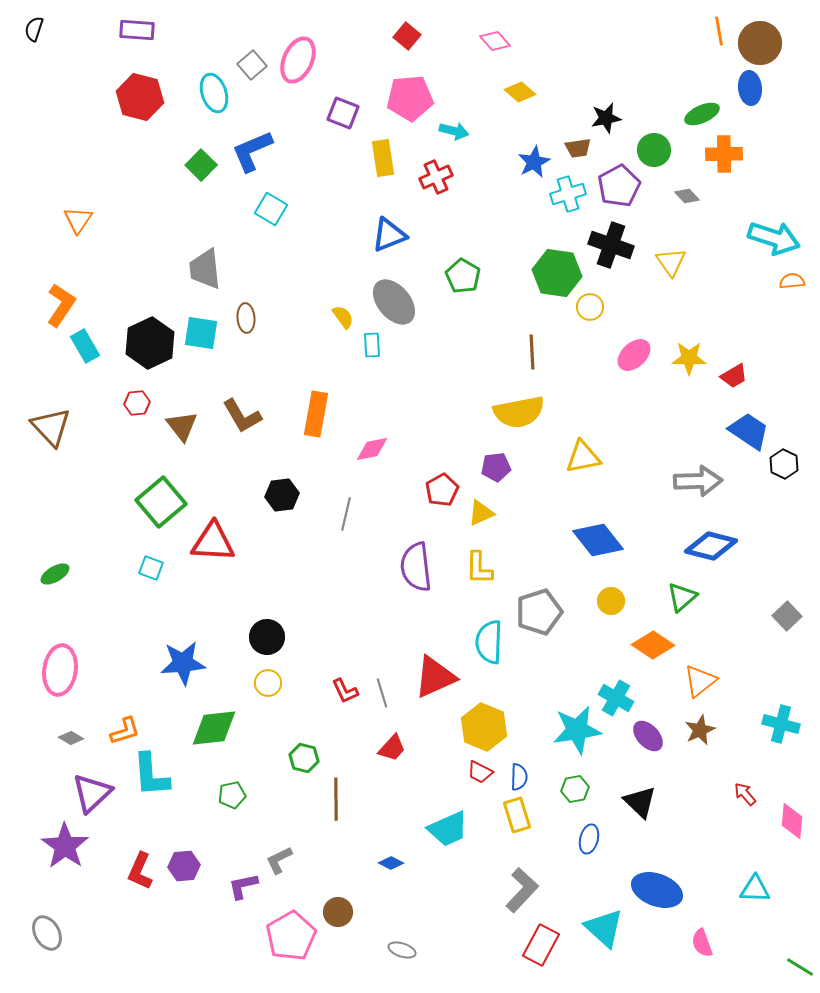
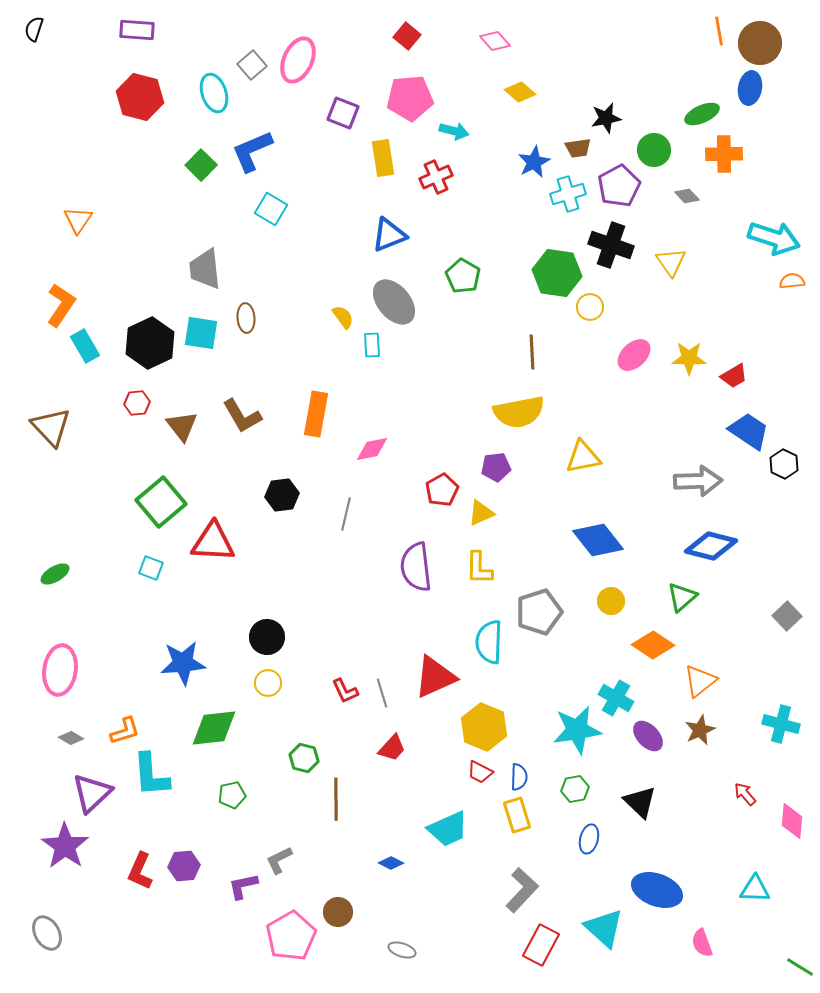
blue ellipse at (750, 88): rotated 16 degrees clockwise
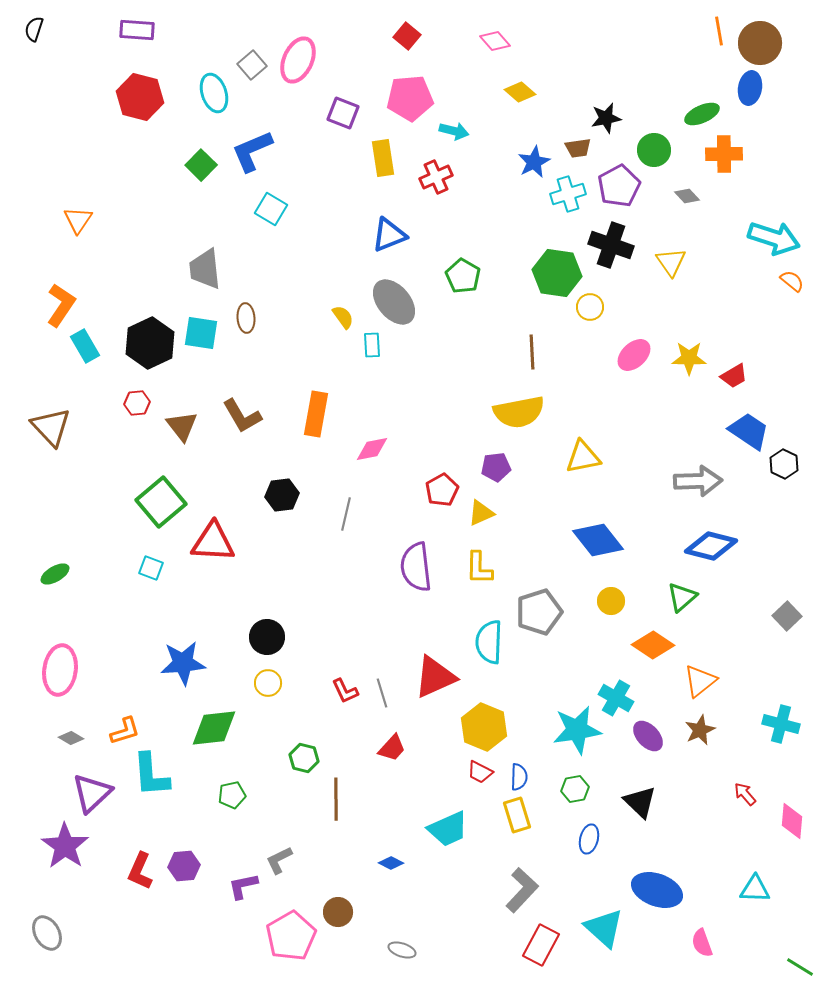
orange semicircle at (792, 281): rotated 45 degrees clockwise
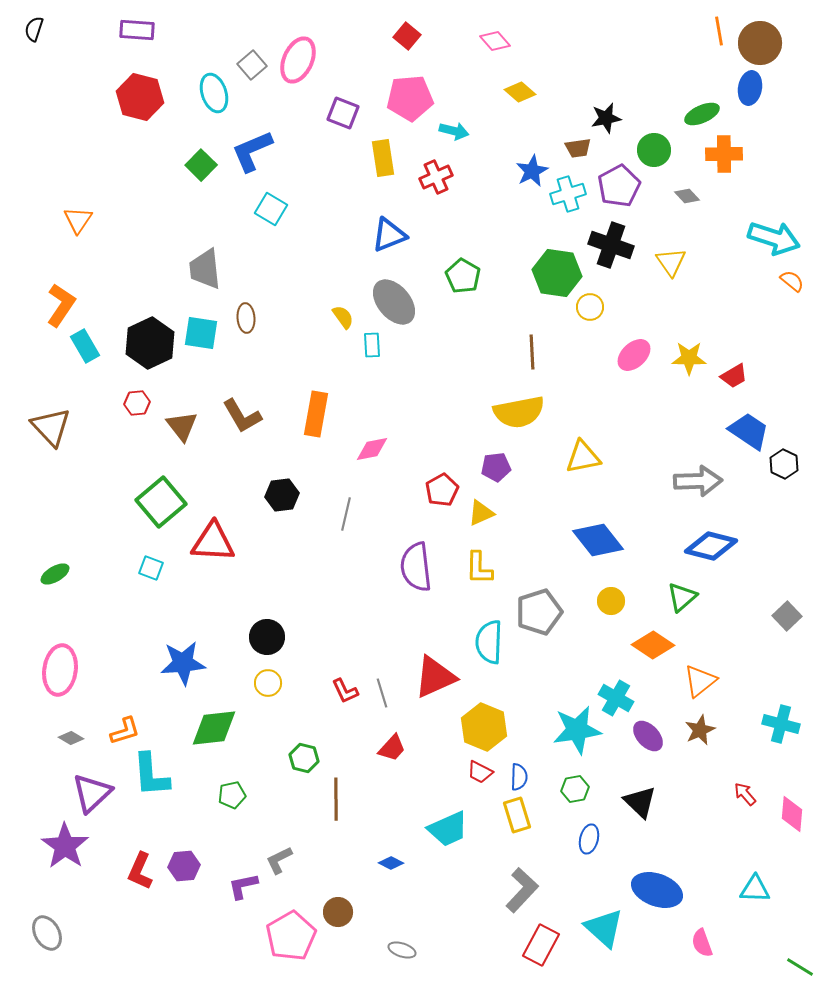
blue star at (534, 162): moved 2 px left, 9 px down
pink diamond at (792, 821): moved 7 px up
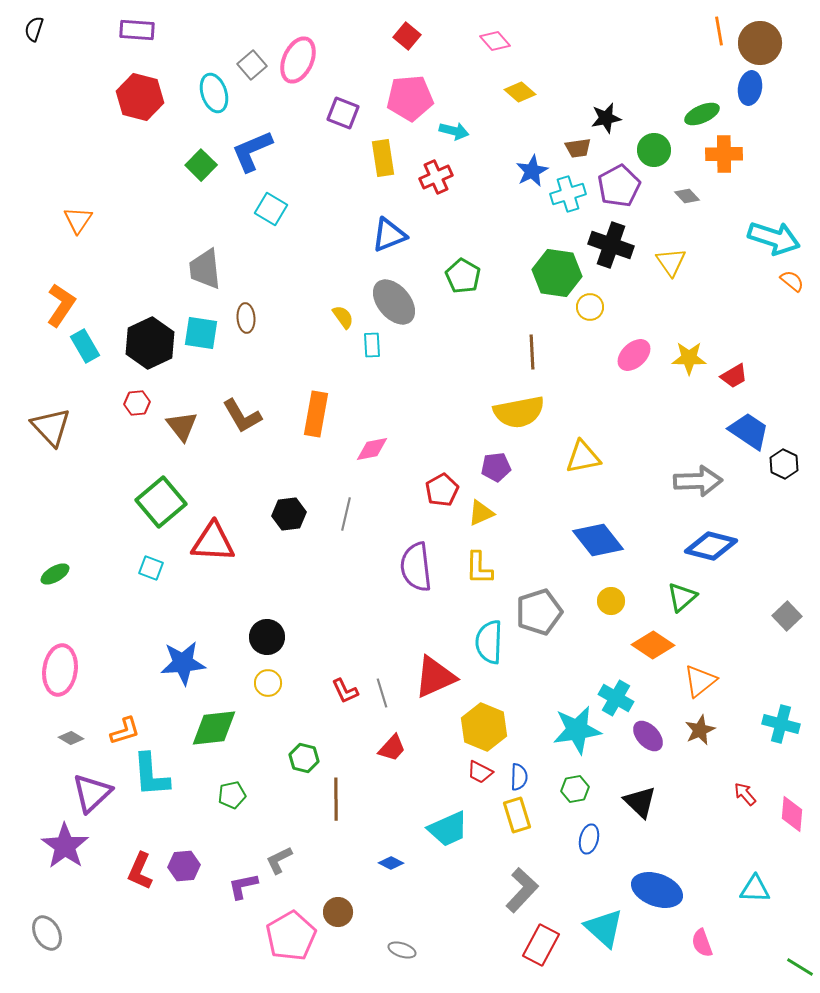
black hexagon at (282, 495): moved 7 px right, 19 px down
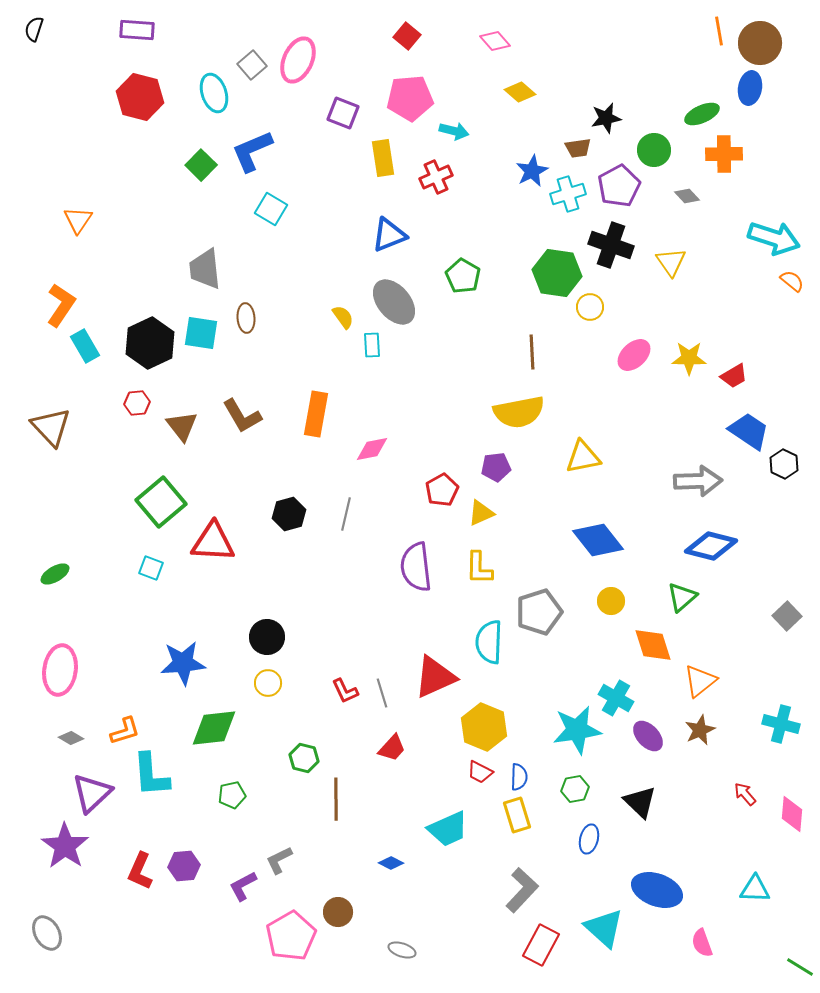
black hexagon at (289, 514): rotated 8 degrees counterclockwise
orange diamond at (653, 645): rotated 39 degrees clockwise
purple L-shape at (243, 886): rotated 16 degrees counterclockwise
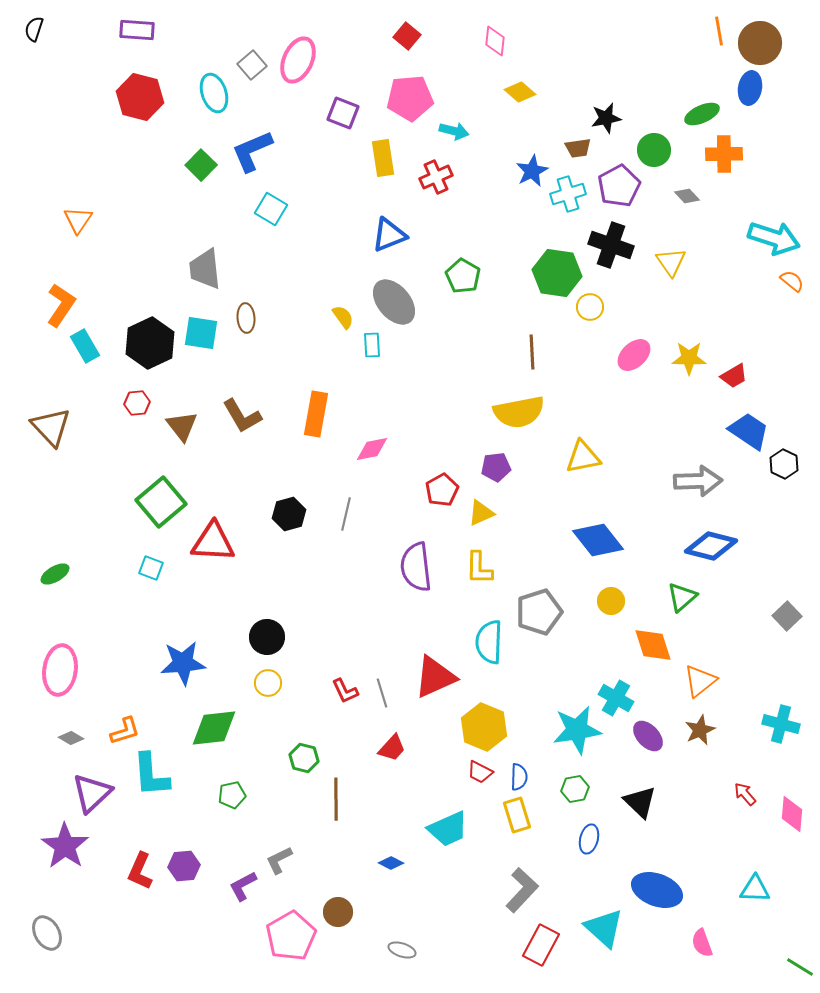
pink diamond at (495, 41): rotated 48 degrees clockwise
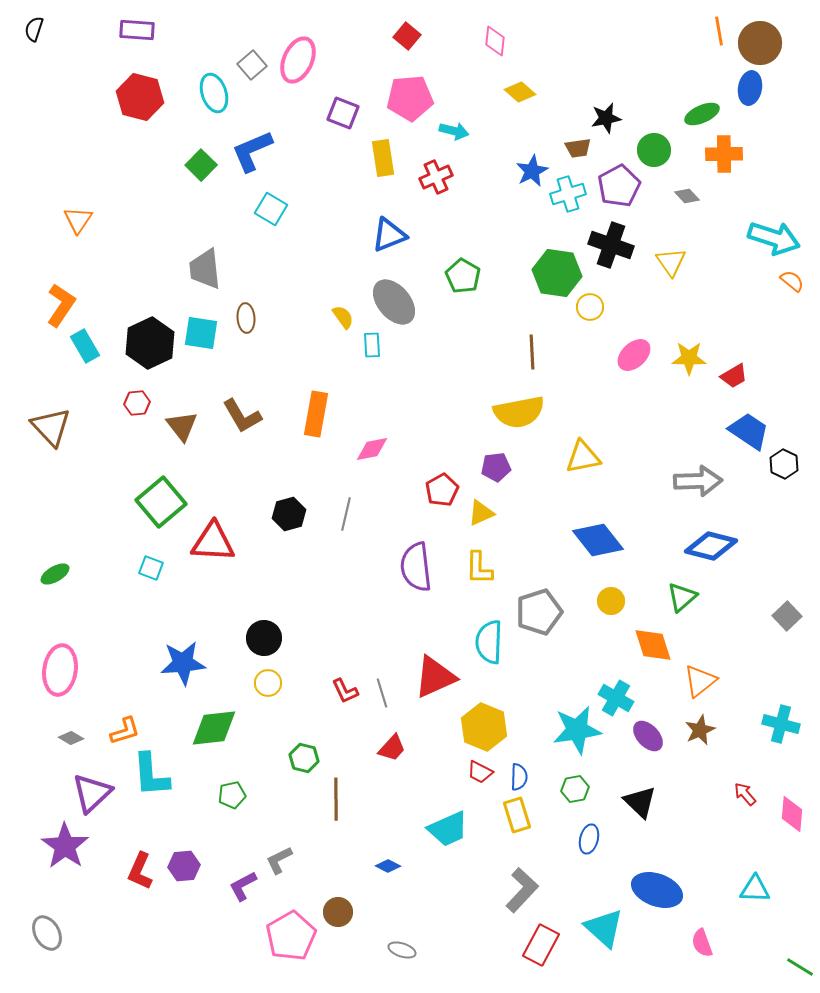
black circle at (267, 637): moved 3 px left, 1 px down
blue diamond at (391, 863): moved 3 px left, 3 px down
